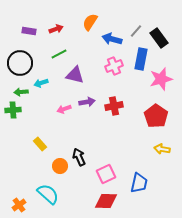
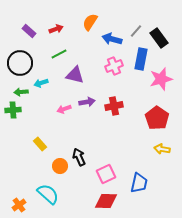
purple rectangle: rotated 32 degrees clockwise
red pentagon: moved 1 px right, 2 px down
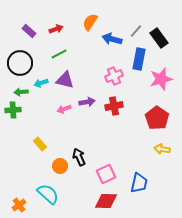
blue rectangle: moved 2 px left
pink cross: moved 10 px down
purple triangle: moved 10 px left, 5 px down
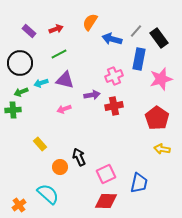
green arrow: rotated 16 degrees counterclockwise
purple arrow: moved 5 px right, 7 px up
orange circle: moved 1 px down
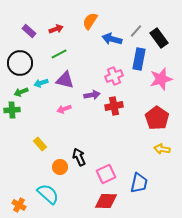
orange semicircle: moved 1 px up
green cross: moved 1 px left
orange cross: rotated 24 degrees counterclockwise
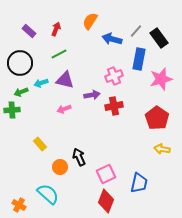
red arrow: rotated 48 degrees counterclockwise
red diamond: rotated 70 degrees counterclockwise
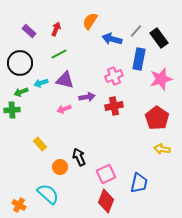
purple arrow: moved 5 px left, 2 px down
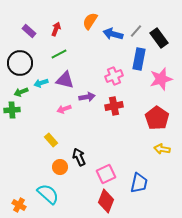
blue arrow: moved 1 px right, 5 px up
yellow rectangle: moved 11 px right, 4 px up
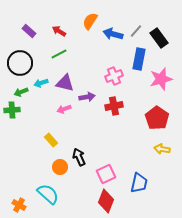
red arrow: moved 3 px right, 2 px down; rotated 80 degrees counterclockwise
purple triangle: moved 3 px down
